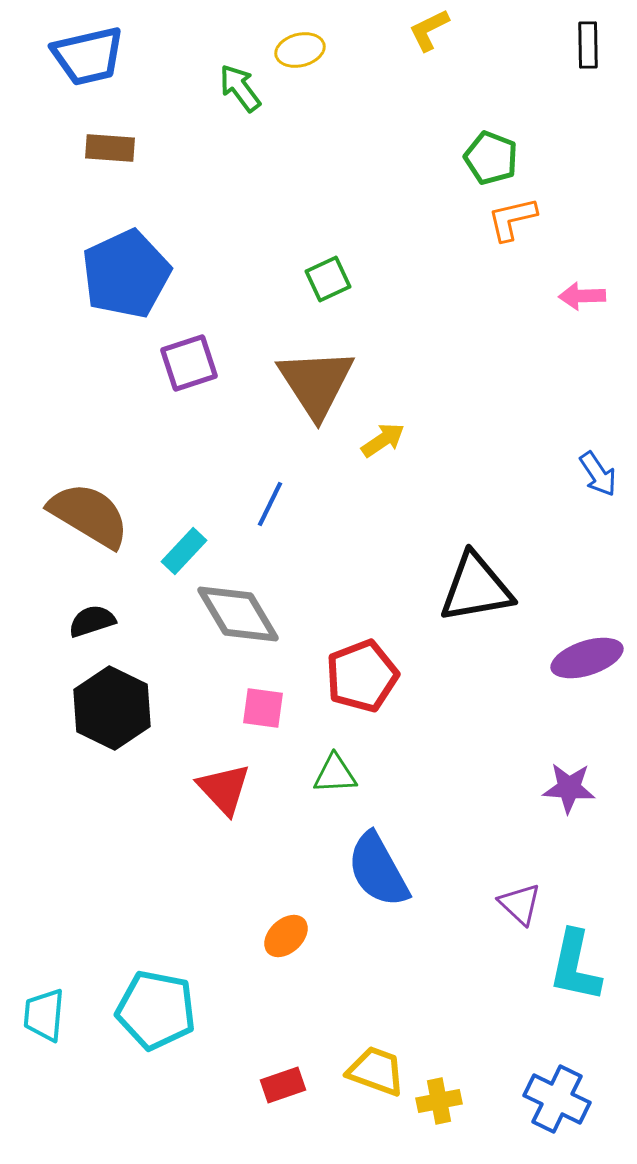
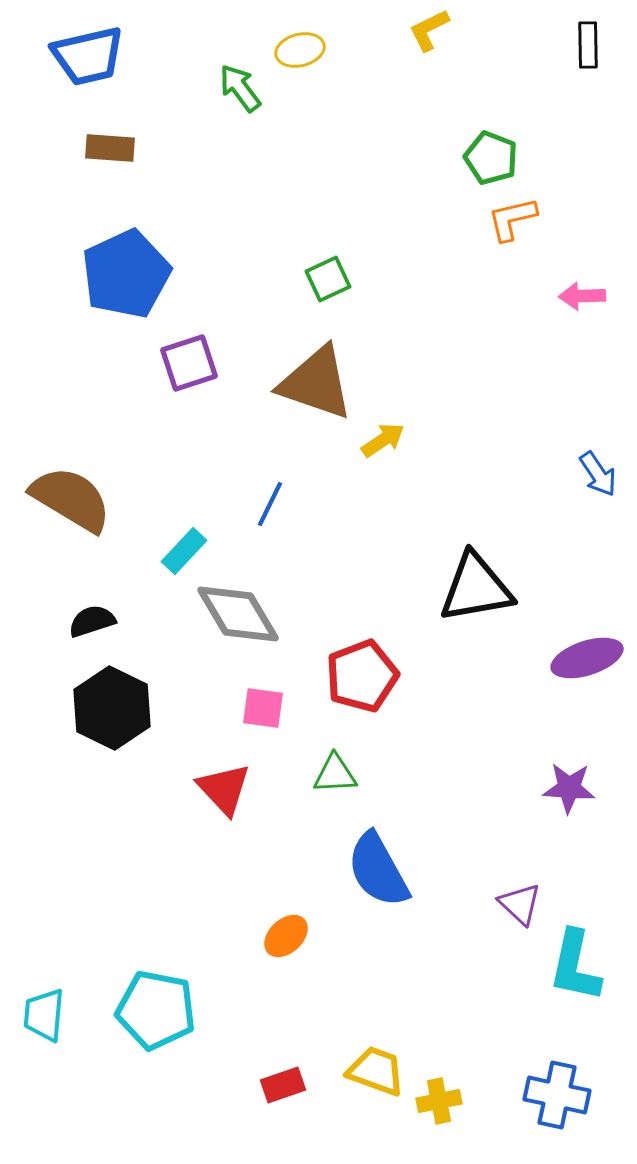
brown triangle: rotated 38 degrees counterclockwise
brown semicircle: moved 18 px left, 16 px up
blue cross: moved 4 px up; rotated 14 degrees counterclockwise
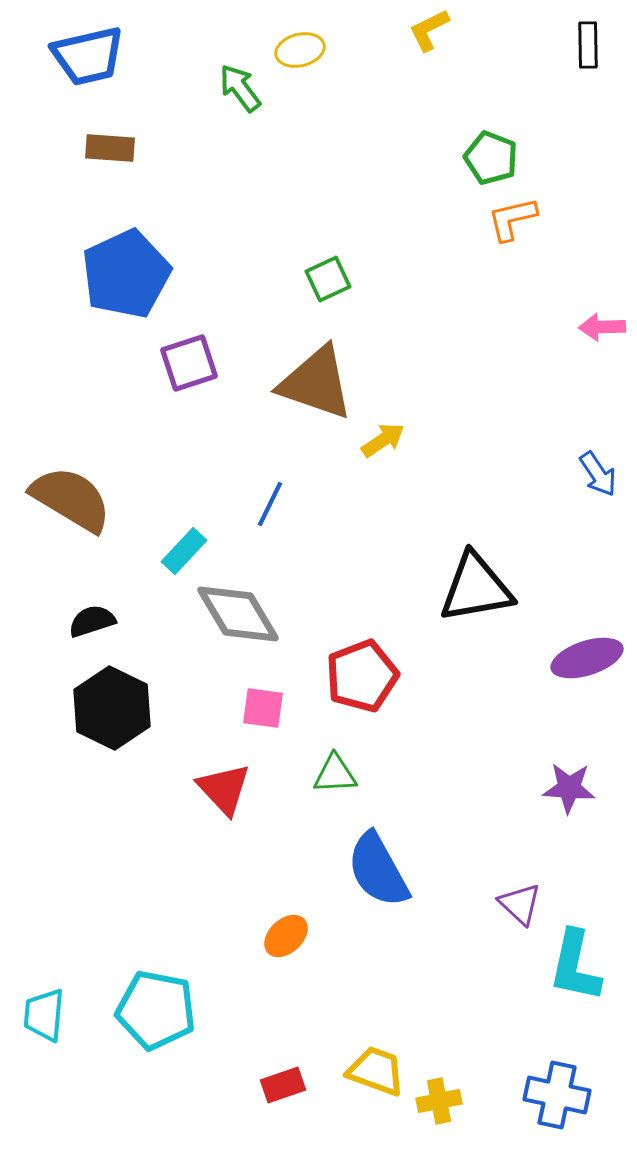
pink arrow: moved 20 px right, 31 px down
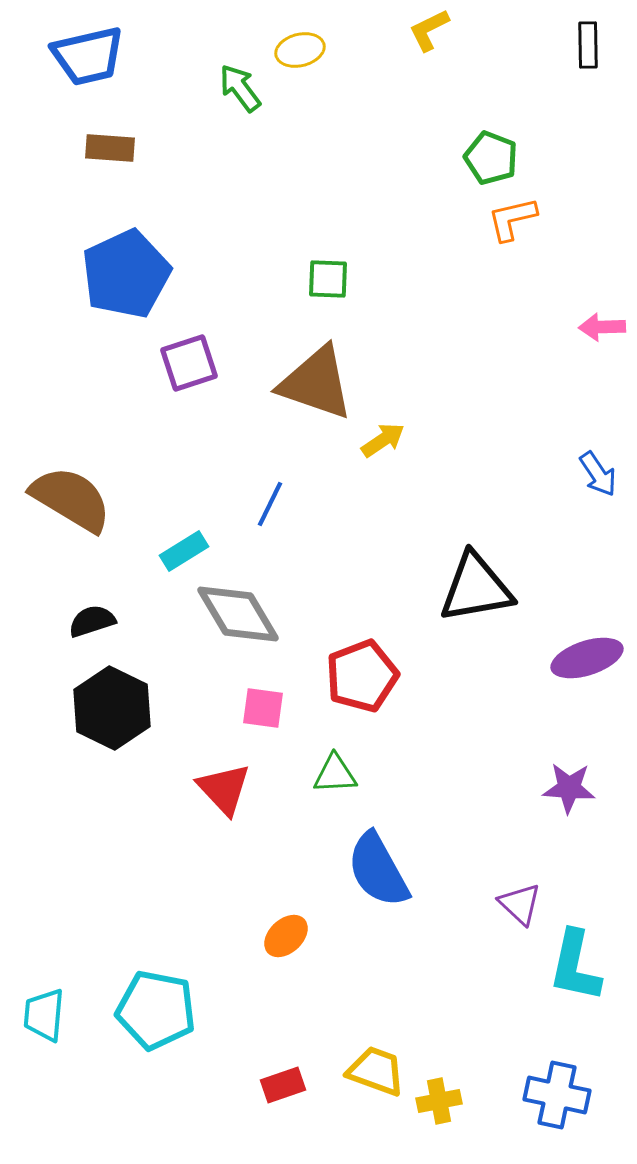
green square: rotated 27 degrees clockwise
cyan rectangle: rotated 15 degrees clockwise
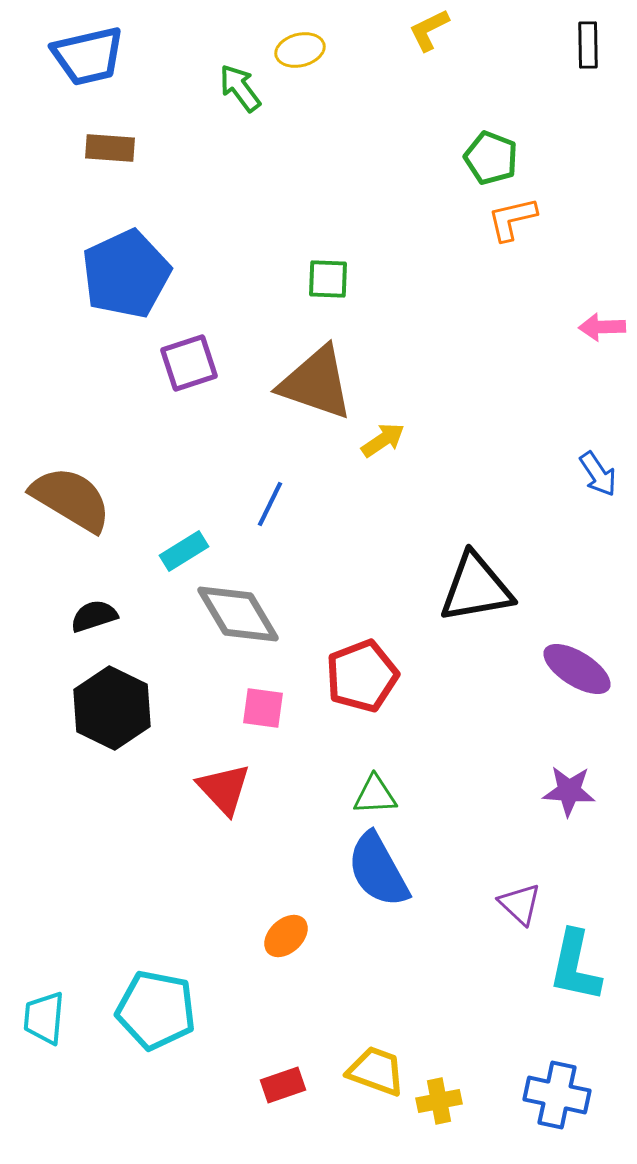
black semicircle: moved 2 px right, 5 px up
purple ellipse: moved 10 px left, 11 px down; rotated 50 degrees clockwise
green triangle: moved 40 px right, 21 px down
purple star: moved 3 px down
cyan trapezoid: moved 3 px down
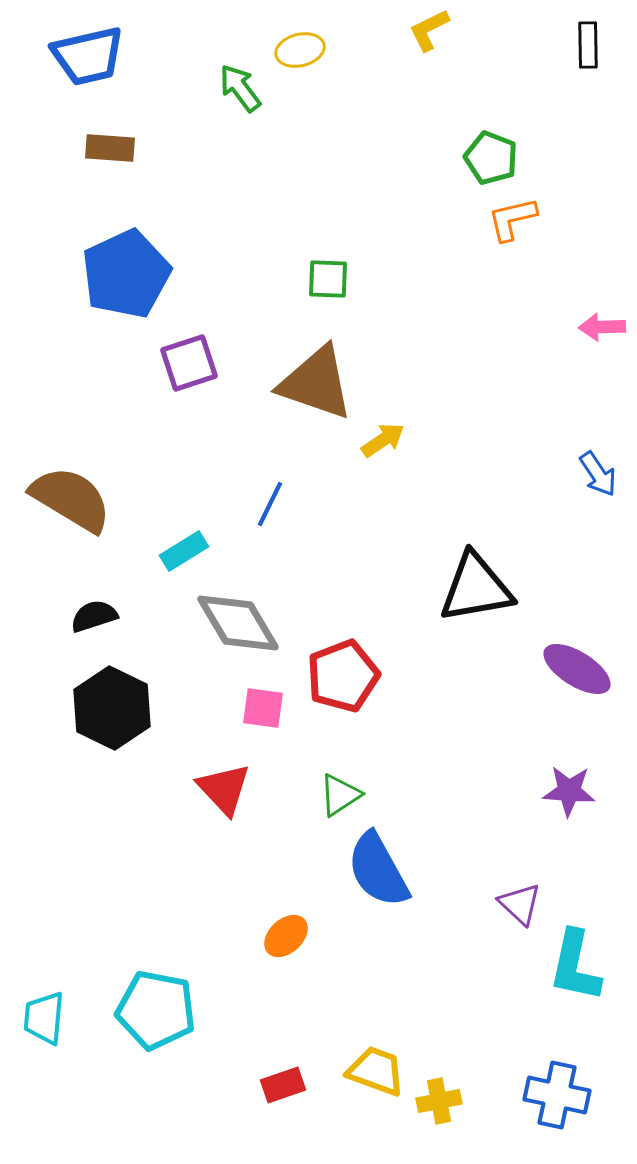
gray diamond: moved 9 px down
red pentagon: moved 19 px left
green triangle: moved 35 px left; rotated 30 degrees counterclockwise
